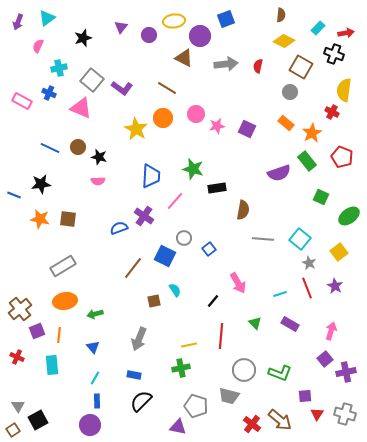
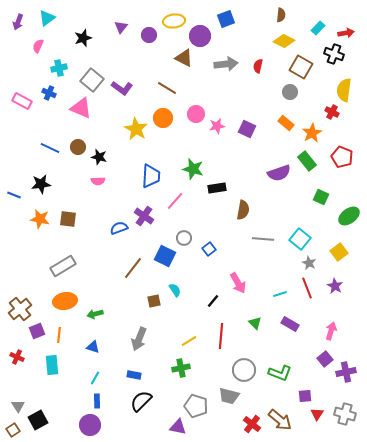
yellow line at (189, 345): moved 4 px up; rotated 21 degrees counterclockwise
blue triangle at (93, 347): rotated 32 degrees counterclockwise
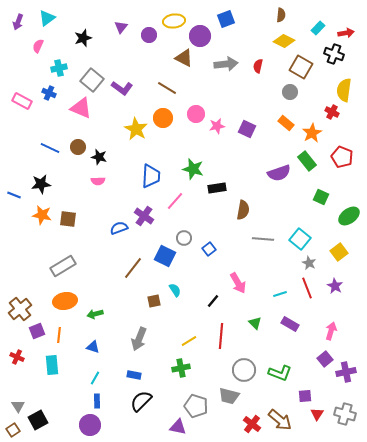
orange star at (40, 219): moved 2 px right, 4 px up
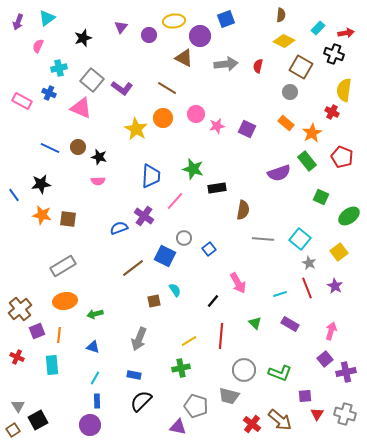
blue line at (14, 195): rotated 32 degrees clockwise
brown line at (133, 268): rotated 15 degrees clockwise
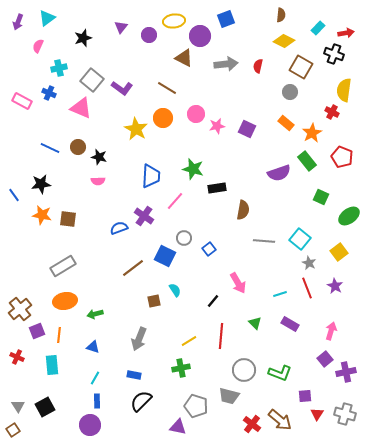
gray line at (263, 239): moved 1 px right, 2 px down
black square at (38, 420): moved 7 px right, 13 px up
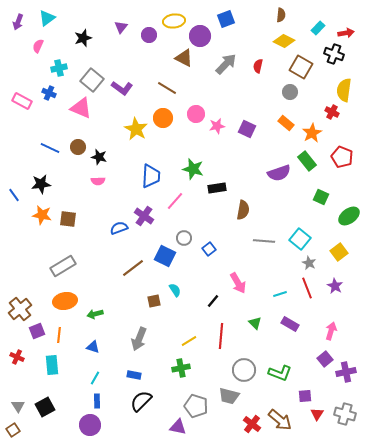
gray arrow at (226, 64): rotated 40 degrees counterclockwise
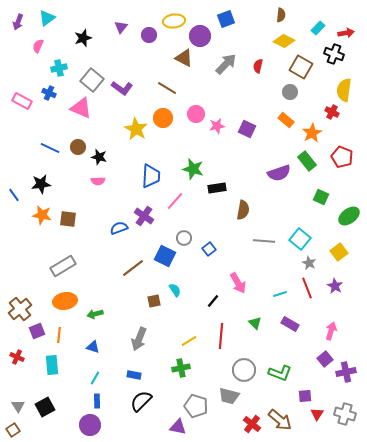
orange rectangle at (286, 123): moved 3 px up
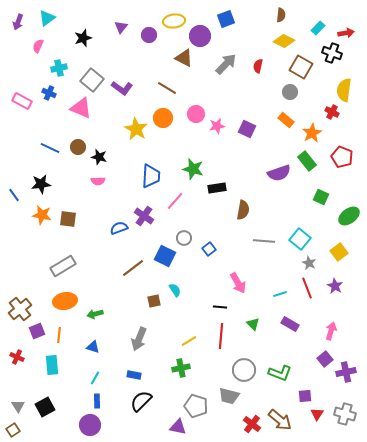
black cross at (334, 54): moved 2 px left, 1 px up
black line at (213, 301): moved 7 px right, 6 px down; rotated 56 degrees clockwise
green triangle at (255, 323): moved 2 px left, 1 px down
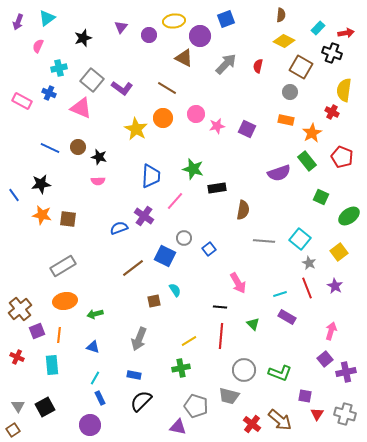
orange rectangle at (286, 120): rotated 28 degrees counterclockwise
purple rectangle at (290, 324): moved 3 px left, 7 px up
purple square at (305, 396): rotated 16 degrees clockwise
blue rectangle at (97, 401): moved 3 px right, 3 px up; rotated 24 degrees counterclockwise
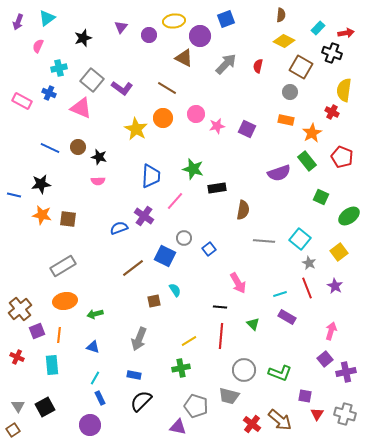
blue line at (14, 195): rotated 40 degrees counterclockwise
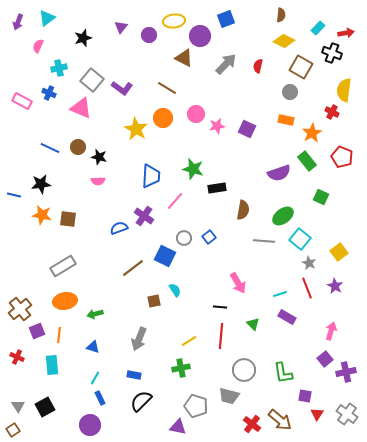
green ellipse at (349, 216): moved 66 px left
blue square at (209, 249): moved 12 px up
green L-shape at (280, 373): moved 3 px right; rotated 60 degrees clockwise
gray cross at (345, 414): moved 2 px right; rotated 20 degrees clockwise
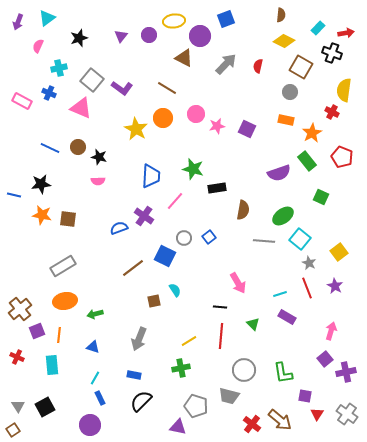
purple triangle at (121, 27): moved 9 px down
black star at (83, 38): moved 4 px left
